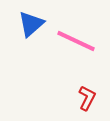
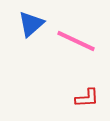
red L-shape: rotated 60 degrees clockwise
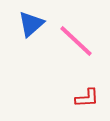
pink line: rotated 18 degrees clockwise
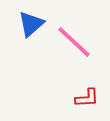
pink line: moved 2 px left, 1 px down
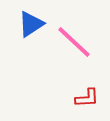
blue triangle: rotated 8 degrees clockwise
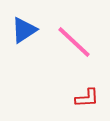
blue triangle: moved 7 px left, 6 px down
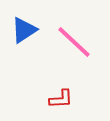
red L-shape: moved 26 px left, 1 px down
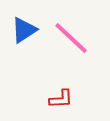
pink line: moved 3 px left, 4 px up
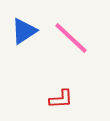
blue triangle: moved 1 px down
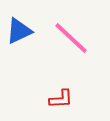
blue triangle: moved 5 px left; rotated 8 degrees clockwise
